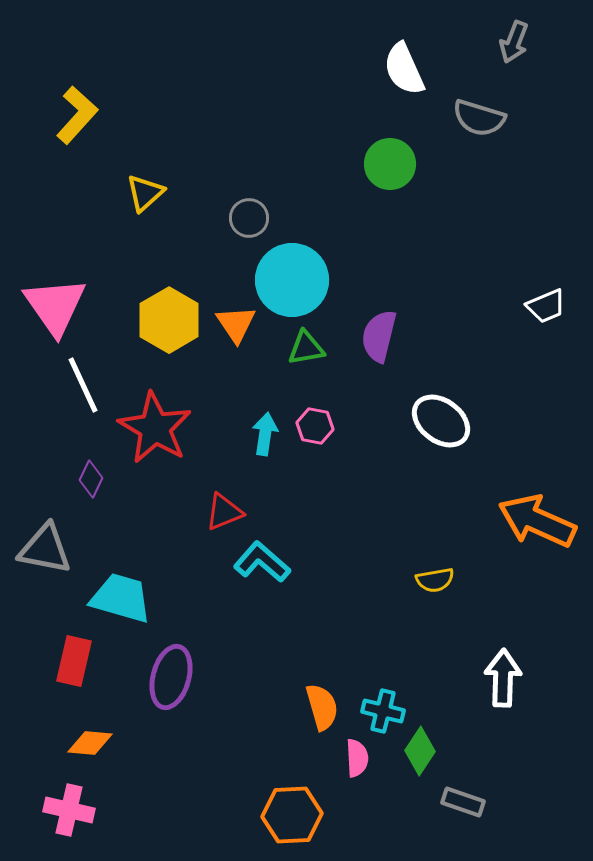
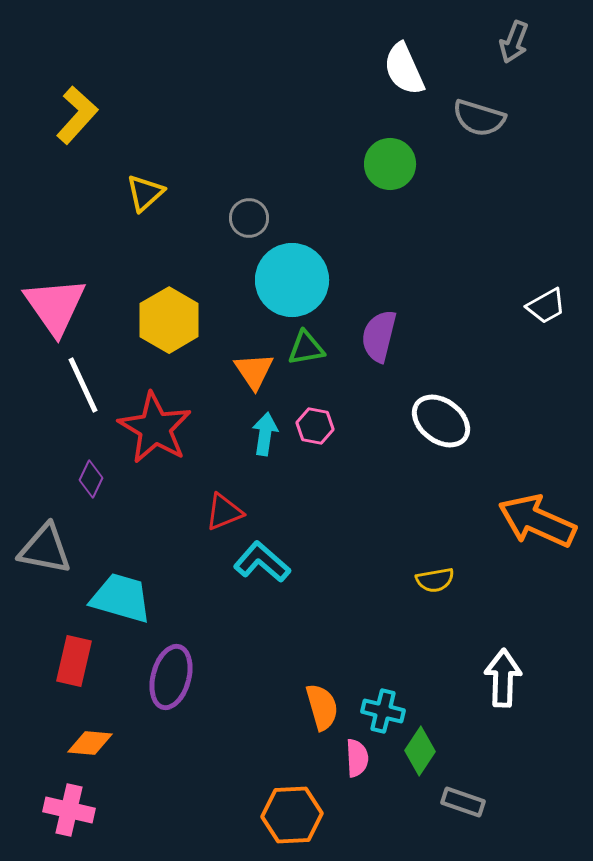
white trapezoid: rotated 6 degrees counterclockwise
orange triangle: moved 18 px right, 47 px down
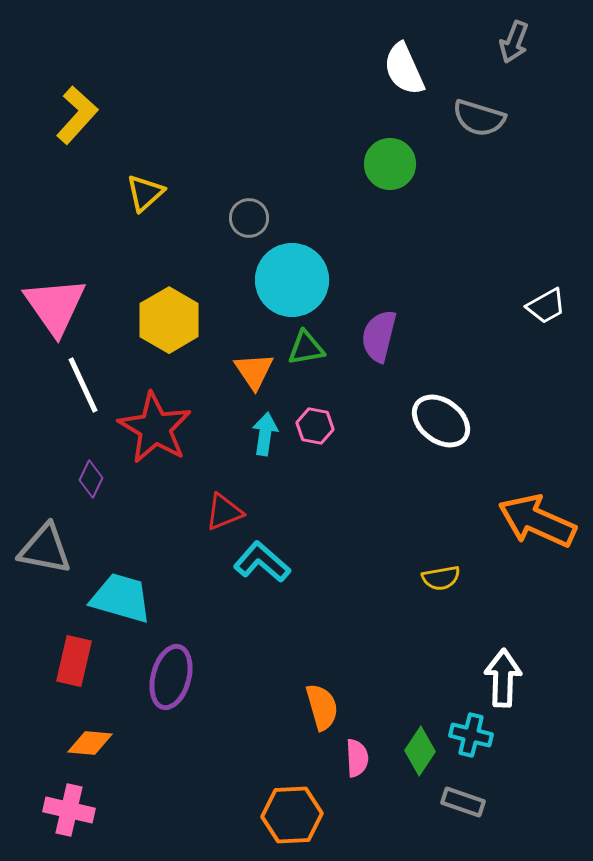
yellow semicircle: moved 6 px right, 2 px up
cyan cross: moved 88 px right, 24 px down
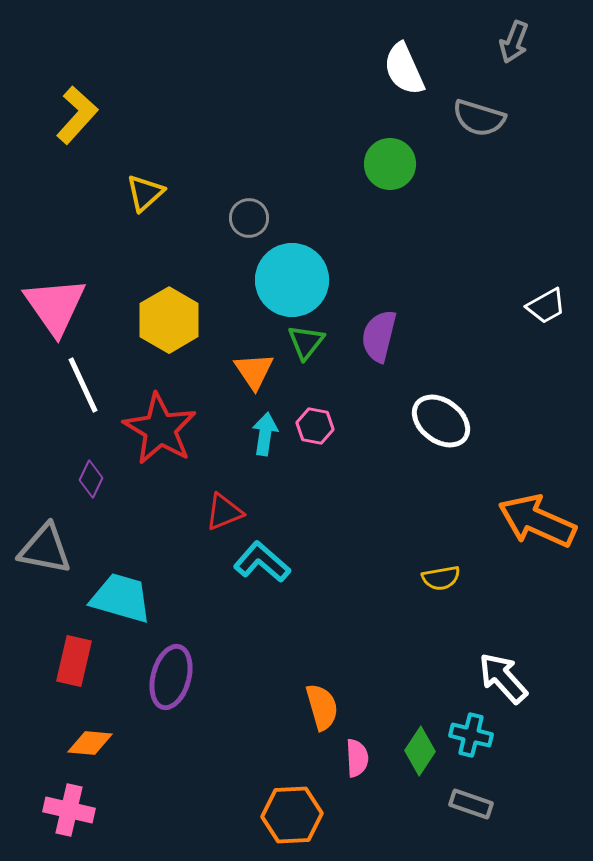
green triangle: moved 6 px up; rotated 42 degrees counterclockwise
red star: moved 5 px right, 1 px down
white arrow: rotated 44 degrees counterclockwise
gray rectangle: moved 8 px right, 2 px down
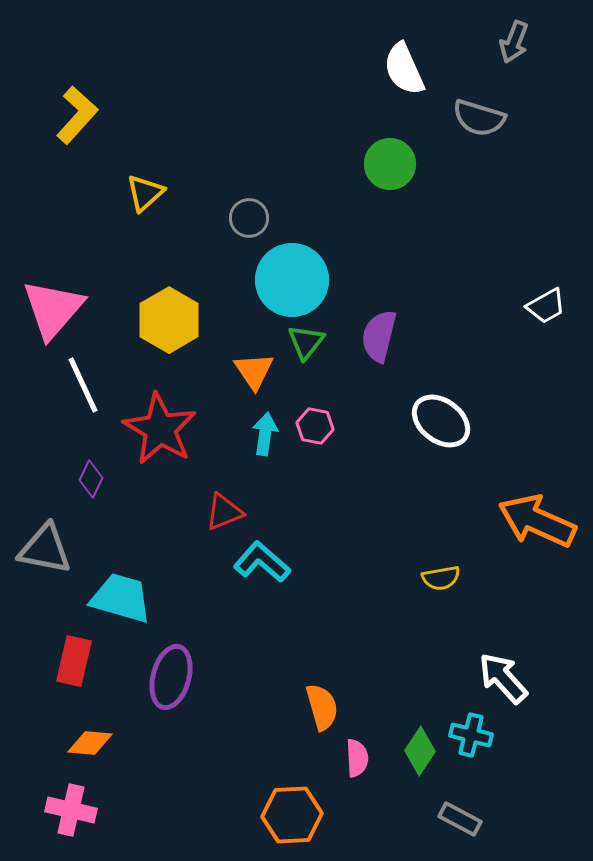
pink triangle: moved 2 px left, 3 px down; rotated 16 degrees clockwise
gray rectangle: moved 11 px left, 15 px down; rotated 9 degrees clockwise
pink cross: moved 2 px right
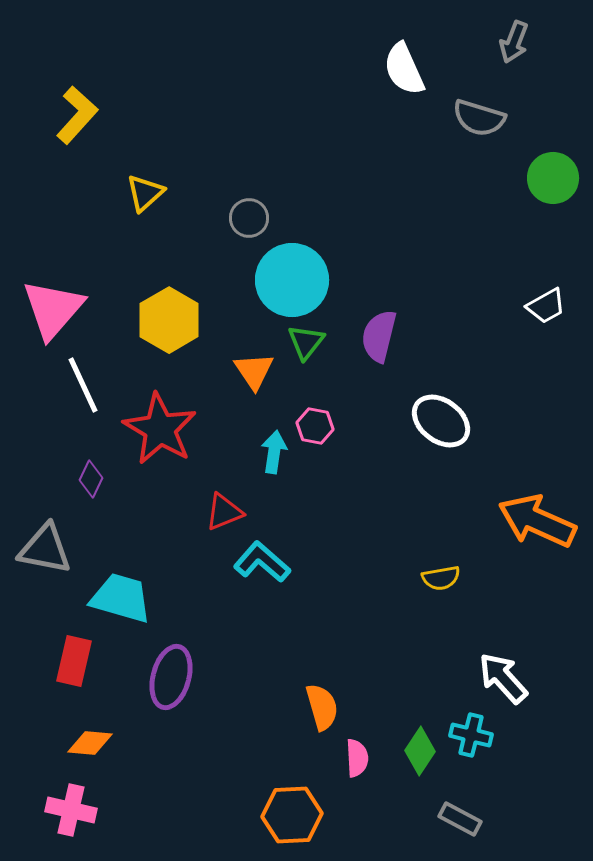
green circle: moved 163 px right, 14 px down
cyan arrow: moved 9 px right, 18 px down
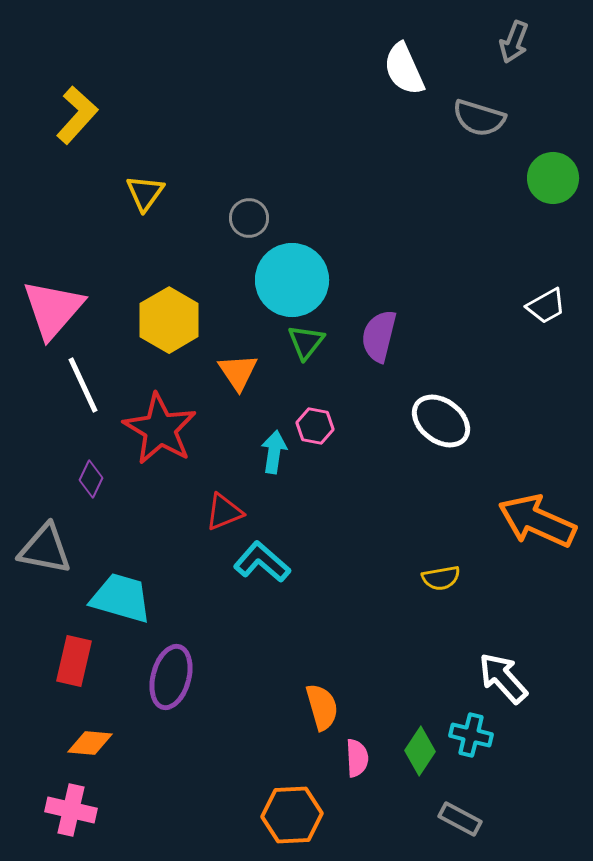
yellow triangle: rotated 12 degrees counterclockwise
orange triangle: moved 16 px left, 1 px down
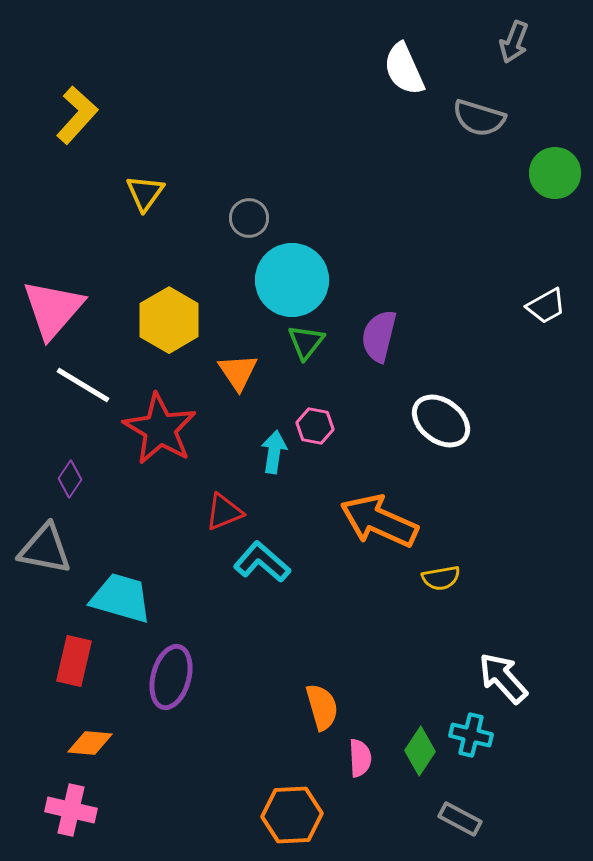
green circle: moved 2 px right, 5 px up
white line: rotated 34 degrees counterclockwise
purple diamond: moved 21 px left; rotated 9 degrees clockwise
orange arrow: moved 158 px left
pink semicircle: moved 3 px right
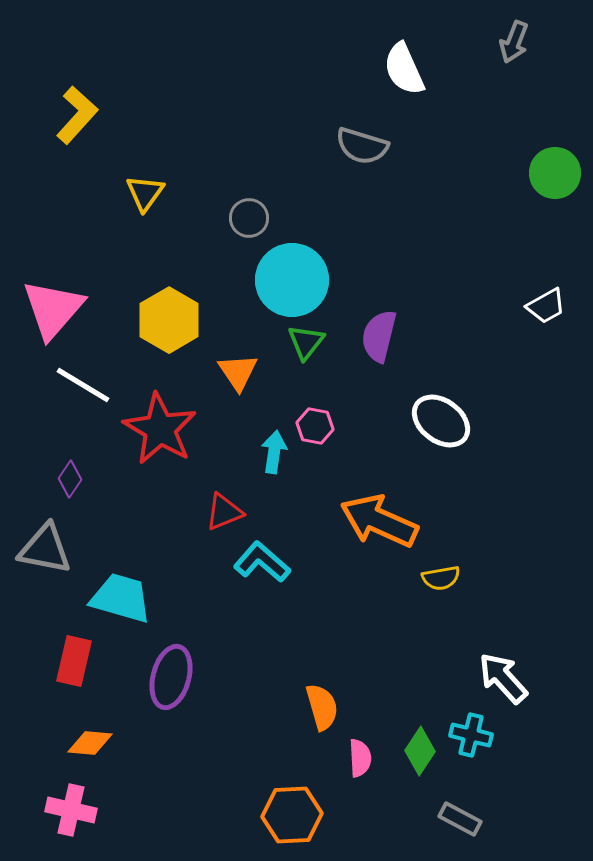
gray semicircle: moved 117 px left, 28 px down
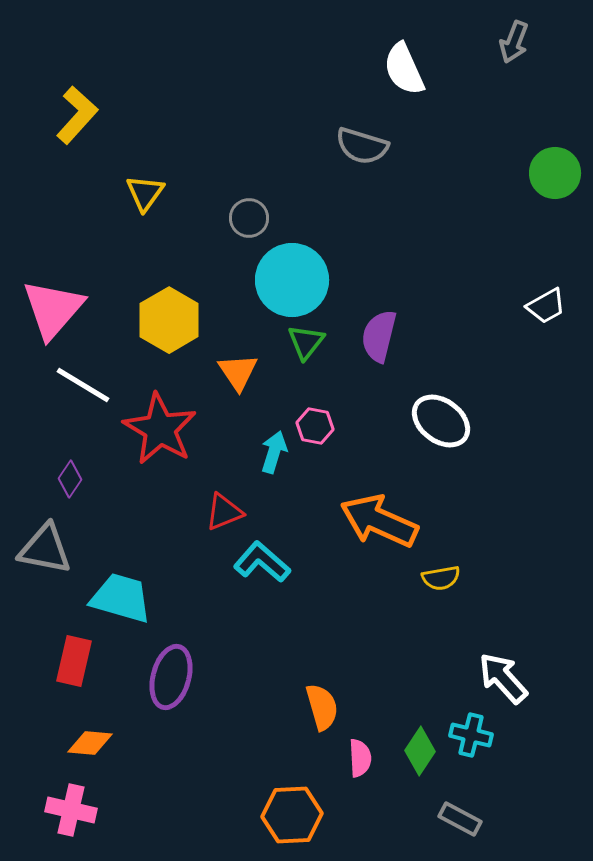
cyan arrow: rotated 9 degrees clockwise
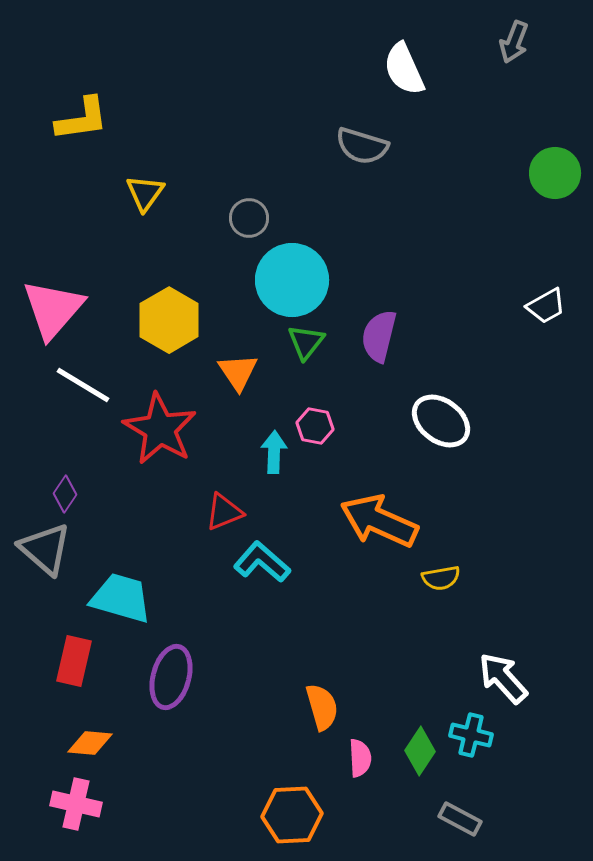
yellow L-shape: moved 5 px right, 4 px down; rotated 40 degrees clockwise
cyan arrow: rotated 15 degrees counterclockwise
purple diamond: moved 5 px left, 15 px down
gray triangle: rotated 30 degrees clockwise
pink cross: moved 5 px right, 6 px up
